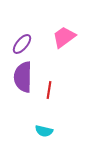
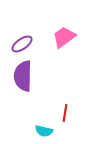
purple ellipse: rotated 15 degrees clockwise
purple semicircle: moved 1 px up
red line: moved 16 px right, 23 px down
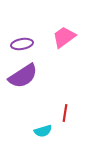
purple ellipse: rotated 25 degrees clockwise
purple semicircle: rotated 124 degrees counterclockwise
cyan semicircle: moved 1 px left; rotated 30 degrees counterclockwise
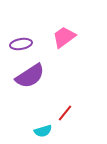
purple ellipse: moved 1 px left
purple semicircle: moved 7 px right
red line: rotated 30 degrees clockwise
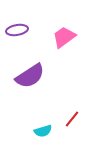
purple ellipse: moved 4 px left, 14 px up
red line: moved 7 px right, 6 px down
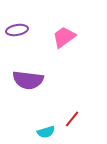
purple semicircle: moved 2 px left, 4 px down; rotated 40 degrees clockwise
cyan semicircle: moved 3 px right, 1 px down
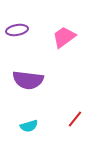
red line: moved 3 px right
cyan semicircle: moved 17 px left, 6 px up
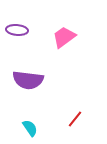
purple ellipse: rotated 15 degrees clockwise
cyan semicircle: moved 1 px right, 2 px down; rotated 108 degrees counterclockwise
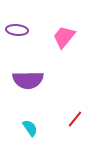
pink trapezoid: rotated 15 degrees counterclockwise
purple semicircle: rotated 8 degrees counterclockwise
